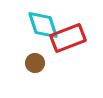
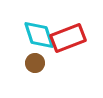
cyan diamond: moved 4 px left, 10 px down
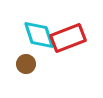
brown circle: moved 9 px left, 1 px down
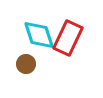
red rectangle: rotated 44 degrees counterclockwise
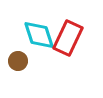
brown circle: moved 8 px left, 3 px up
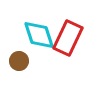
brown circle: moved 1 px right
